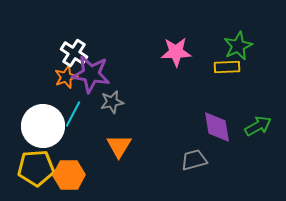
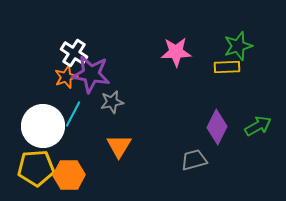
green star: rotated 8 degrees clockwise
purple diamond: rotated 36 degrees clockwise
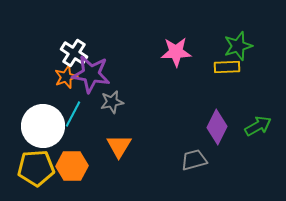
orange hexagon: moved 3 px right, 9 px up
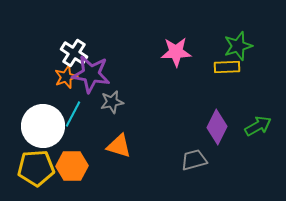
orange triangle: rotated 44 degrees counterclockwise
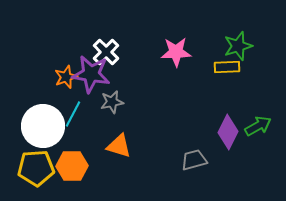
white cross: moved 32 px right, 1 px up; rotated 12 degrees clockwise
purple diamond: moved 11 px right, 5 px down
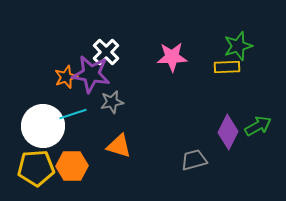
pink star: moved 4 px left, 5 px down
cyan line: rotated 44 degrees clockwise
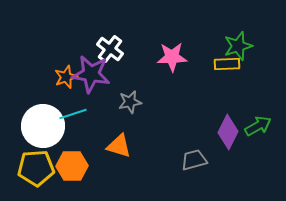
white cross: moved 4 px right, 3 px up; rotated 8 degrees counterclockwise
yellow rectangle: moved 3 px up
gray star: moved 18 px right
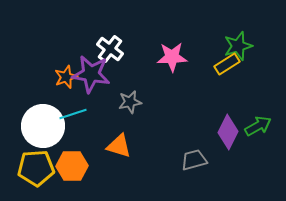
yellow rectangle: rotated 30 degrees counterclockwise
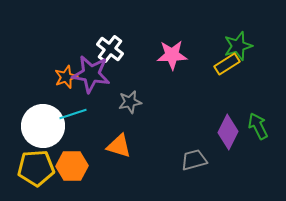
pink star: moved 2 px up
green arrow: rotated 88 degrees counterclockwise
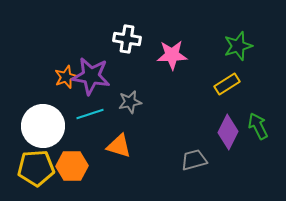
white cross: moved 17 px right, 10 px up; rotated 28 degrees counterclockwise
yellow rectangle: moved 20 px down
purple star: moved 2 px down
cyan line: moved 17 px right
